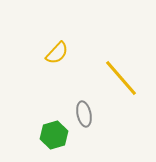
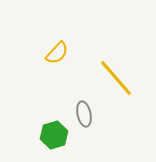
yellow line: moved 5 px left
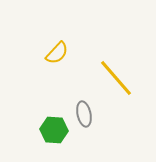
green hexagon: moved 5 px up; rotated 20 degrees clockwise
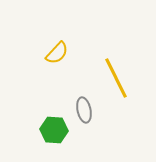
yellow line: rotated 15 degrees clockwise
gray ellipse: moved 4 px up
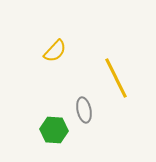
yellow semicircle: moved 2 px left, 2 px up
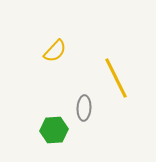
gray ellipse: moved 2 px up; rotated 15 degrees clockwise
green hexagon: rotated 8 degrees counterclockwise
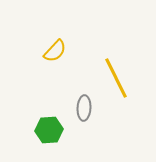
green hexagon: moved 5 px left
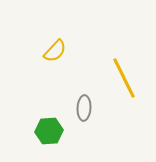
yellow line: moved 8 px right
green hexagon: moved 1 px down
